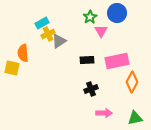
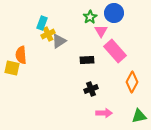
blue circle: moved 3 px left
cyan rectangle: rotated 40 degrees counterclockwise
orange semicircle: moved 2 px left, 2 px down
pink rectangle: moved 2 px left, 10 px up; rotated 60 degrees clockwise
green triangle: moved 4 px right, 2 px up
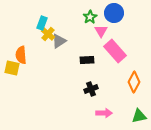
yellow cross: rotated 24 degrees counterclockwise
orange diamond: moved 2 px right
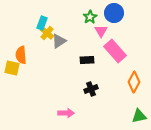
yellow cross: moved 1 px left, 1 px up
pink arrow: moved 38 px left
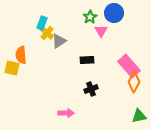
pink rectangle: moved 14 px right, 15 px down
